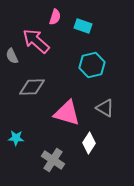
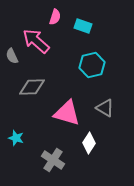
cyan star: rotated 14 degrees clockwise
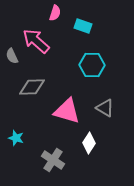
pink semicircle: moved 4 px up
cyan hexagon: rotated 15 degrees clockwise
pink triangle: moved 2 px up
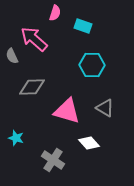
pink arrow: moved 2 px left, 2 px up
white diamond: rotated 75 degrees counterclockwise
